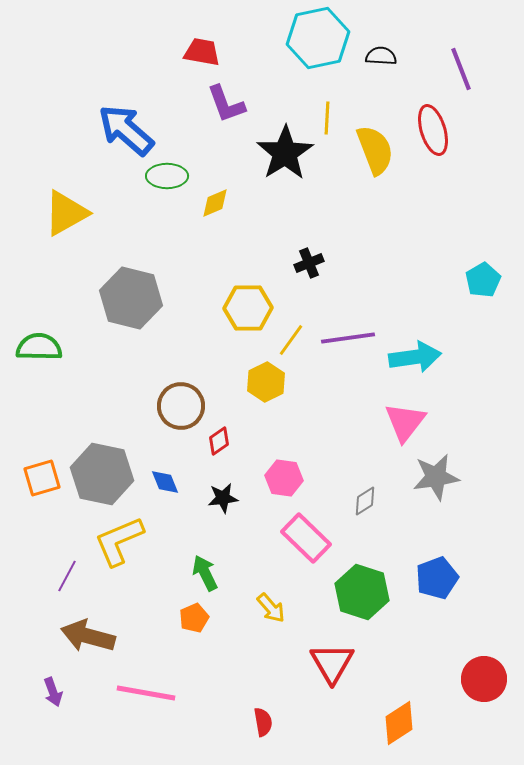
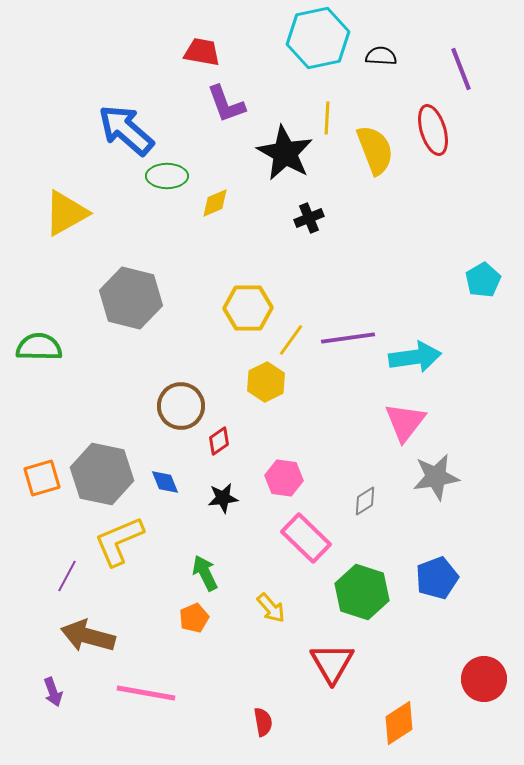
black star at (285, 153): rotated 10 degrees counterclockwise
black cross at (309, 263): moved 45 px up
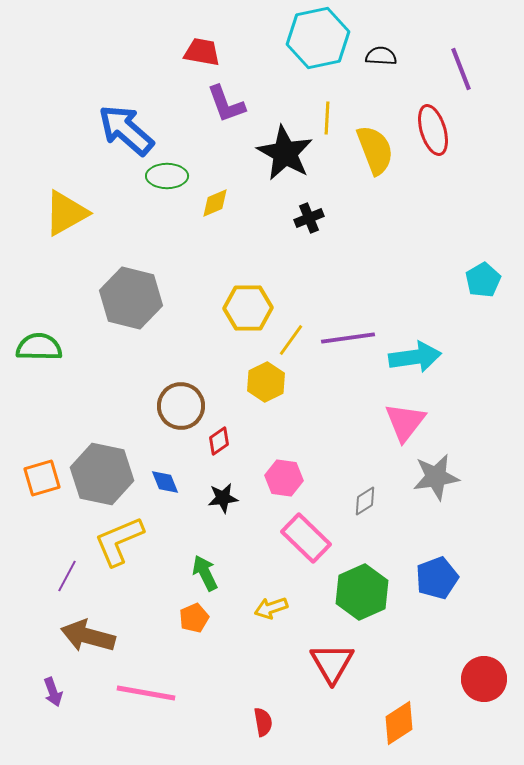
green hexagon at (362, 592): rotated 18 degrees clockwise
yellow arrow at (271, 608): rotated 112 degrees clockwise
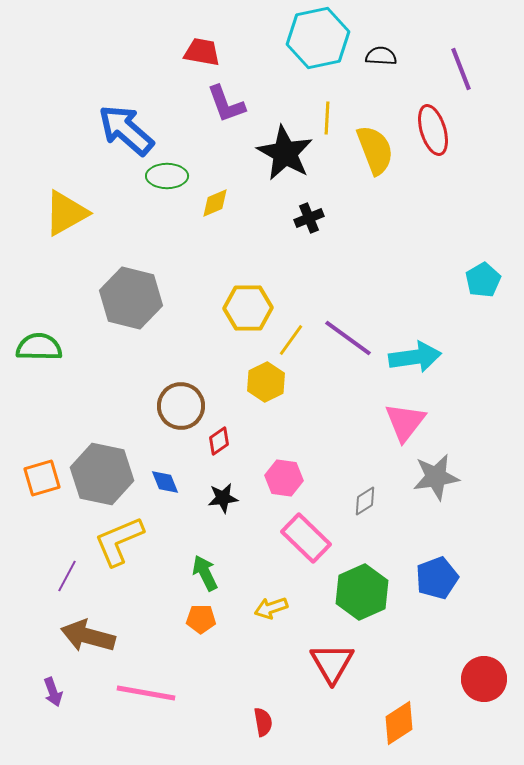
purple line at (348, 338): rotated 44 degrees clockwise
orange pentagon at (194, 618): moved 7 px right, 1 px down; rotated 24 degrees clockwise
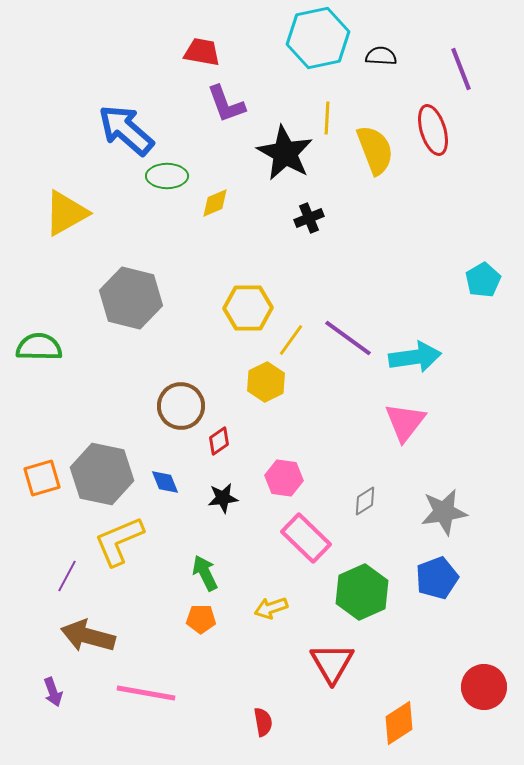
gray star at (436, 477): moved 8 px right, 35 px down
red circle at (484, 679): moved 8 px down
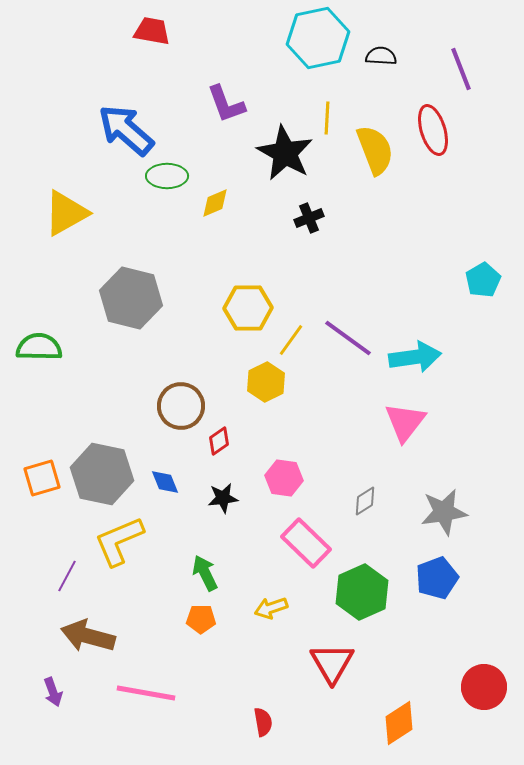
red trapezoid at (202, 52): moved 50 px left, 21 px up
pink rectangle at (306, 538): moved 5 px down
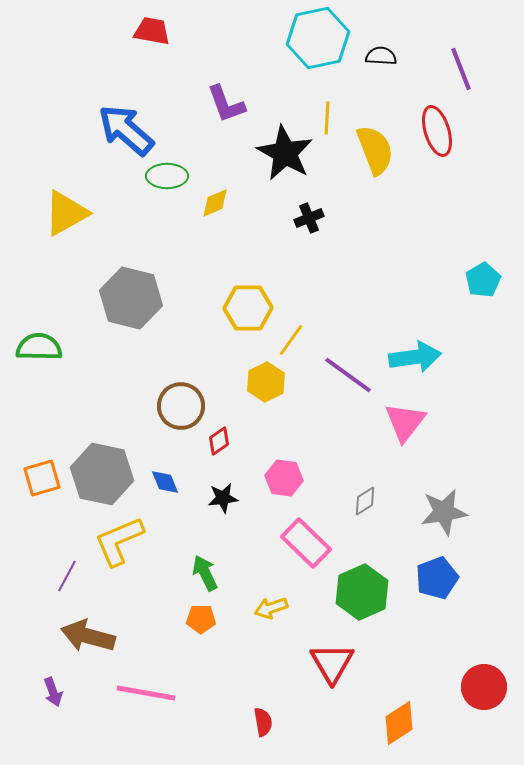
red ellipse at (433, 130): moved 4 px right, 1 px down
purple line at (348, 338): moved 37 px down
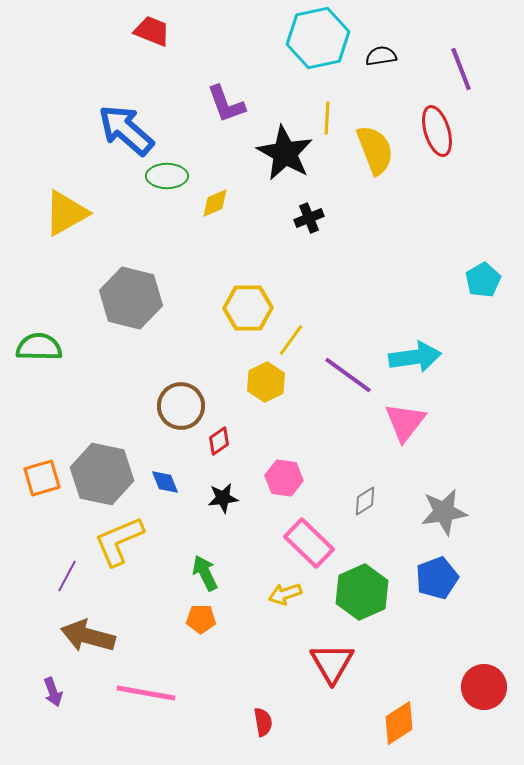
red trapezoid at (152, 31): rotated 12 degrees clockwise
black semicircle at (381, 56): rotated 12 degrees counterclockwise
pink rectangle at (306, 543): moved 3 px right
yellow arrow at (271, 608): moved 14 px right, 14 px up
